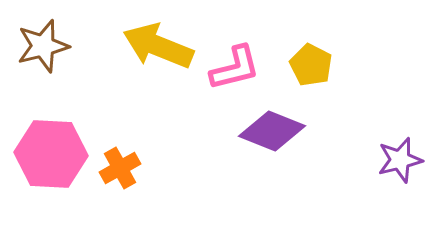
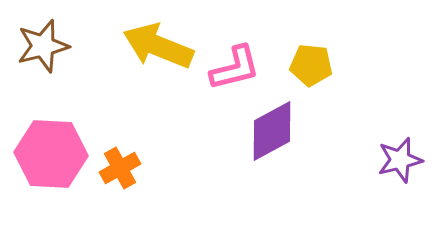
yellow pentagon: rotated 21 degrees counterclockwise
purple diamond: rotated 50 degrees counterclockwise
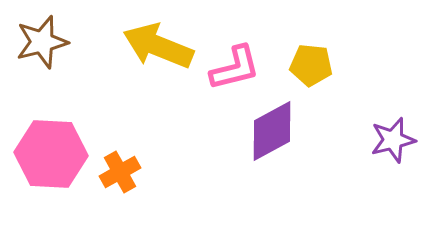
brown star: moved 1 px left, 4 px up
purple star: moved 7 px left, 20 px up
orange cross: moved 4 px down
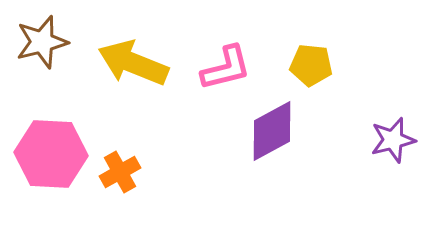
yellow arrow: moved 25 px left, 17 px down
pink L-shape: moved 9 px left
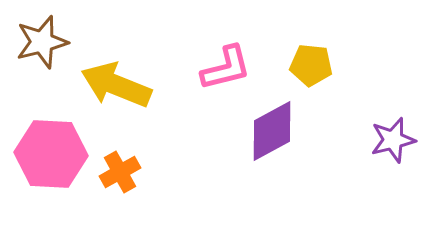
yellow arrow: moved 17 px left, 22 px down
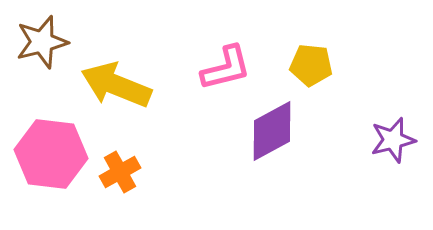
pink hexagon: rotated 4 degrees clockwise
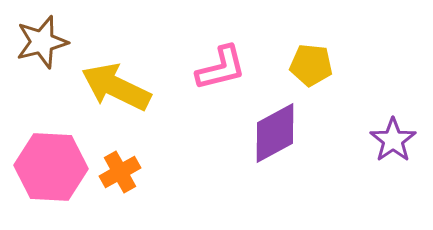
pink L-shape: moved 5 px left
yellow arrow: moved 2 px down; rotated 4 degrees clockwise
purple diamond: moved 3 px right, 2 px down
purple star: rotated 21 degrees counterclockwise
pink hexagon: moved 13 px down; rotated 4 degrees counterclockwise
